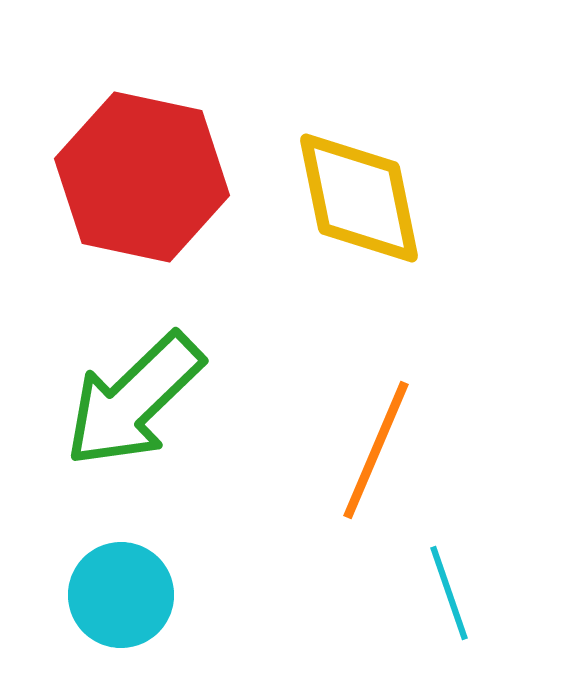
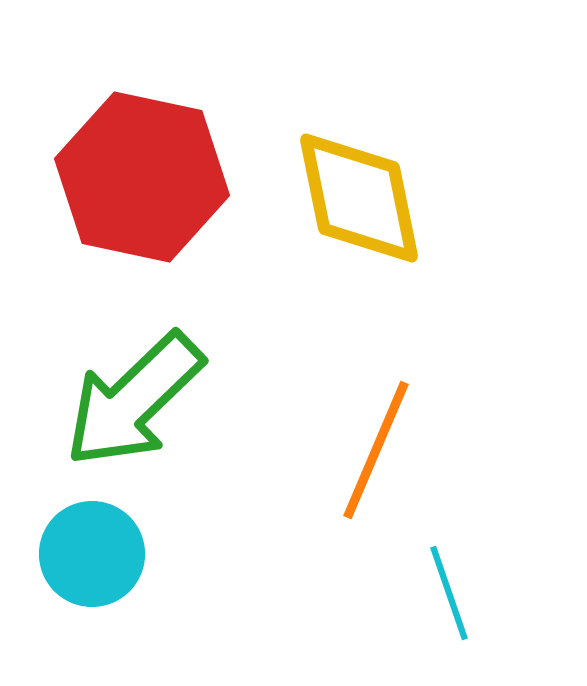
cyan circle: moved 29 px left, 41 px up
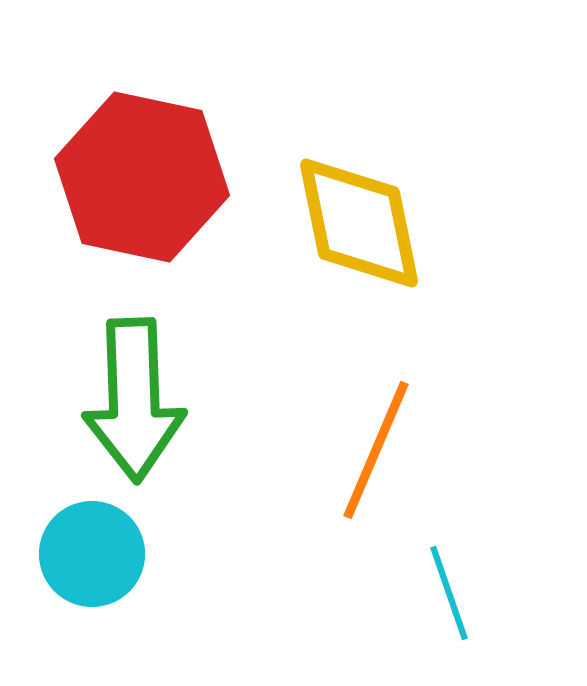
yellow diamond: moved 25 px down
green arrow: rotated 48 degrees counterclockwise
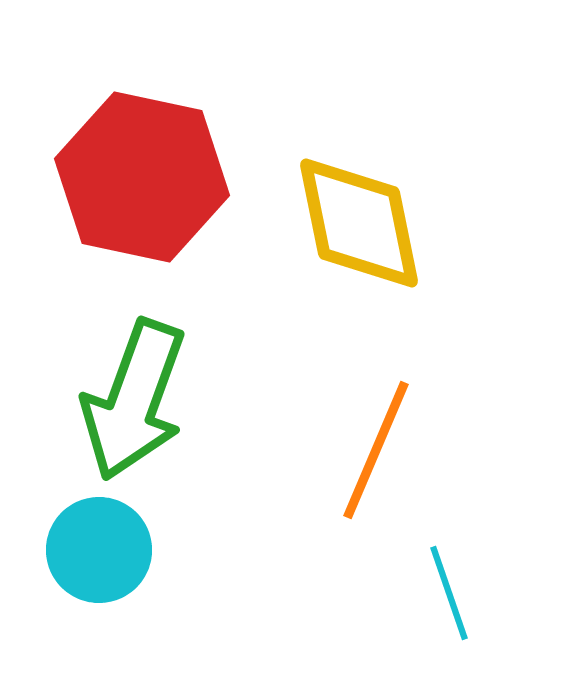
green arrow: rotated 22 degrees clockwise
cyan circle: moved 7 px right, 4 px up
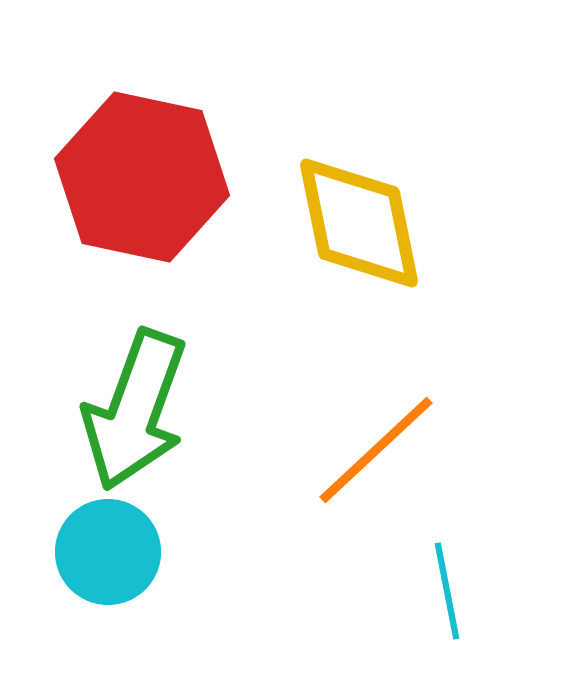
green arrow: moved 1 px right, 10 px down
orange line: rotated 24 degrees clockwise
cyan circle: moved 9 px right, 2 px down
cyan line: moved 2 px left, 2 px up; rotated 8 degrees clockwise
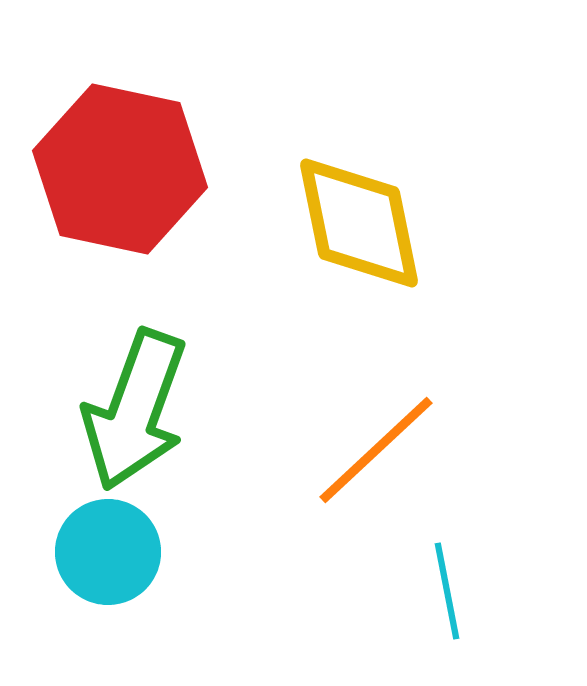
red hexagon: moved 22 px left, 8 px up
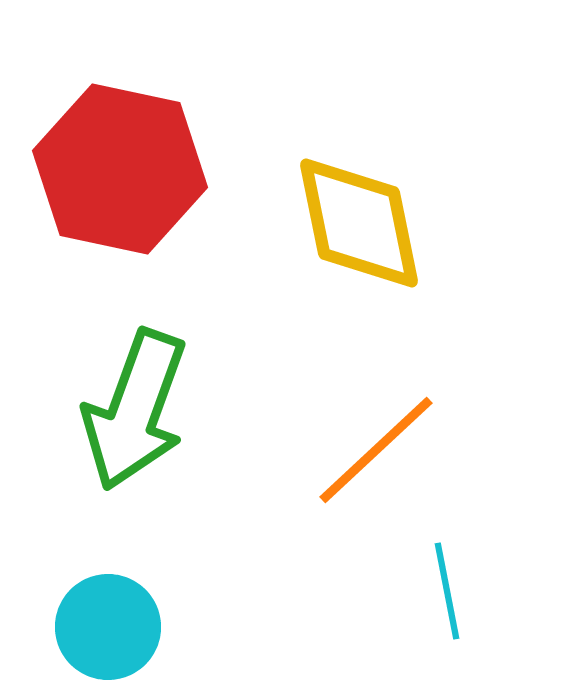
cyan circle: moved 75 px down
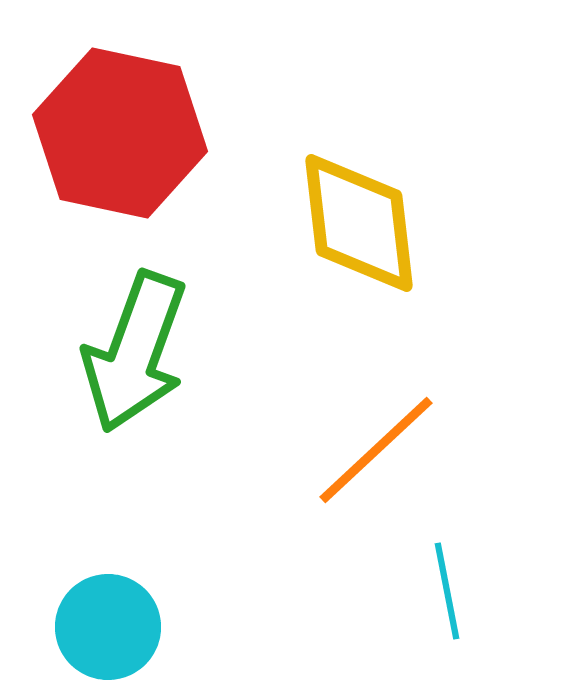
red hexagon: moved 36 px up
yellow diamond: rotated 5 degrees clockwise
green arrow: moved 58 px up
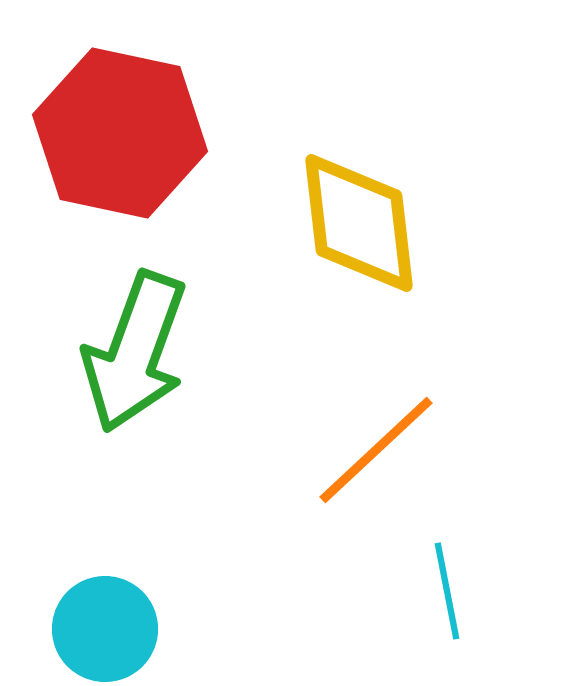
cyan circle: moved 3 px left, 2 px down
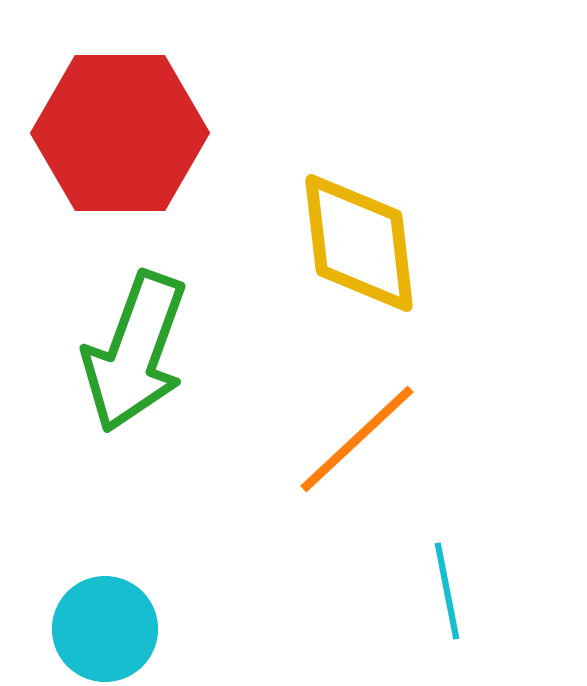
red hexagon: rotated 12 degrees counterclockwise
yellow diamond: moved 20 px down
orange line: moved 19 px left, 11 px up
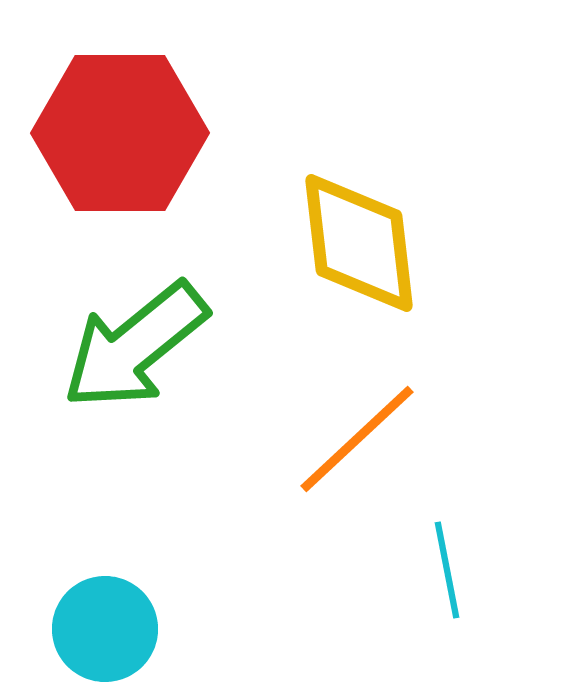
green arrow: moved 6 px up; rotated 31 degrees clockwise
cyan line: moved 21 px up
